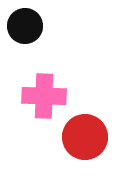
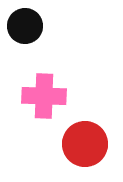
red circle: moved 7 px down
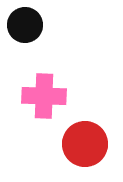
black circle: moved 1 px up
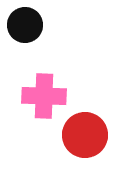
red circle: moved 9 px up
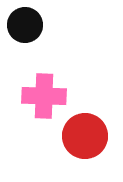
red circle: moved 1 px down
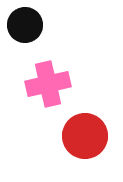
pink cross: moved 4 px right, 12 px up; rotated 15 degrees counterclockwise
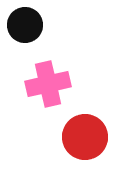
red circle: moved 1 px down
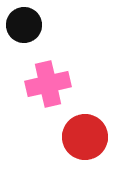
black circle: moved 1 px left
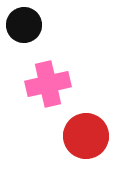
red circle: moved 1 px right, 1 px up
